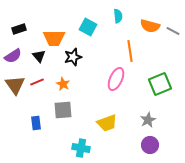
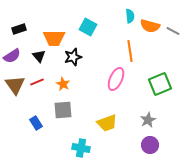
cyan semicircle: moved 12 px right
purple semicircle: moved 1 px left
blue rectangle: rotated 24 degrees counterclockwise
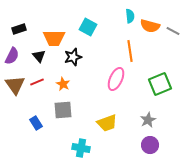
purple semicircle: rotated 30 degrees counterclockwise
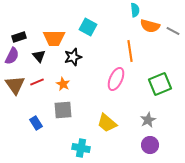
cyan semicircle: moved 5 px right, 6 px up
black rectangle: moved 8 px down
yellow trapezoid: rotated 60 degrees clockwise
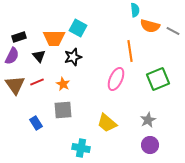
cyan square: moved 10 px left, 1 px down
green square: moved 2 px left, 5 px up
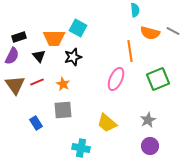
orange semicircle: moved 7 px down
purple circle: moved 1 px down
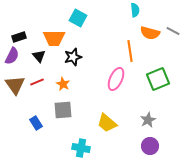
cyan square: moved 10 px up
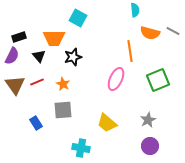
green square: moved 1 px down
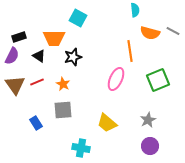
black triangle: rotated 16 degrees counterclockwise
